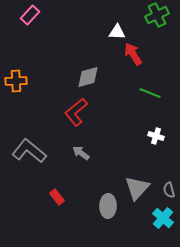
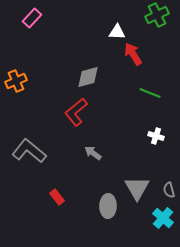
pink rectangle: moved 2 px right, 3 px down
orange cross: rotated 20 degrees counterclockwise
gray arrow: moved 12 px right
gray triangle: rotated 12 degrees counterclockwise
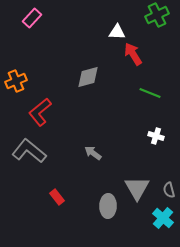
red L-shape: moved 36 px left
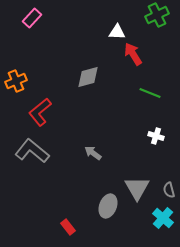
gray L-shape: moved 3 px right
red rectangle: moved 11 px right, 30 px down
gray ellipse: rotated 20 degrees clockwise
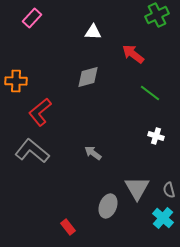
white triangle: moved 24 px left
red arrow: rotated 20 degrees counterclockwise
orange cross: rotated 25 degrees clockwise
green line: rotated 15 degrees clockwise
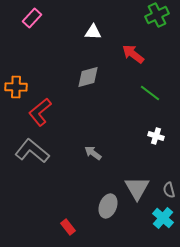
orange cross: moved 6 px down
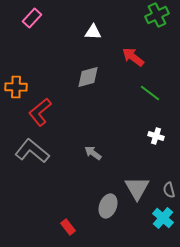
red arrow: moved 3 px down
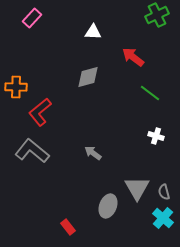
gray semicircle: moved 5 px left, 2 px down
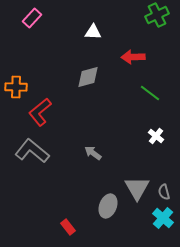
red arrow: rotated 40 degrees counterclockwise
white cross: rotated 21 degrees clockwise
